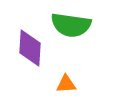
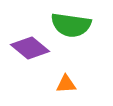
purple diamond: rotated 54 degrees counterclockwise
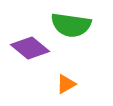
orange triangle: rotated 25 degrees counterclockwise
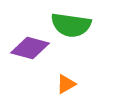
purple diamond: rotated 24 degrees counterclockwise
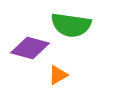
orange triangle: moved 8 px left, 9 px up
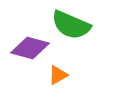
green semicircle: rotated 15 degrees clockwise
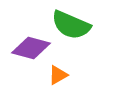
purple diamond: moved 1 px right
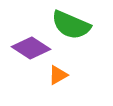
purple diamond: rotated 18 degrees clockwise
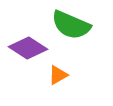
purple diamond: moved 3 px left
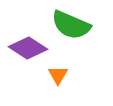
orange triangle: rotated 30 degrees counterclockwise
